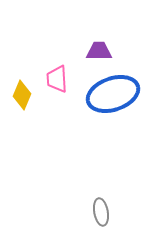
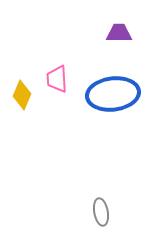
purple trapezoid: moved 20 px right, 18 px up
blue ellipse: rotated 12 degrees clockwise
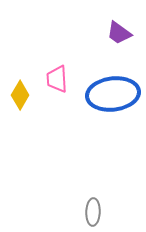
purple trapezoid: rotated 144 degrees counterclockwise
yellow diamond: moved 2 px left; rotated 8 degrees clockwise
gray ellipse: moved 8 px left; rotated 12 degrees clockwise
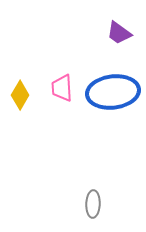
pink trapezoid: moved 5 px right, 9 px down
blue ellipse: moved 2 px up
gray ellipse: moved 8 px up
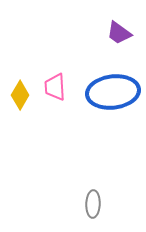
pink trapezoid: moved 7 px left, 1 px up
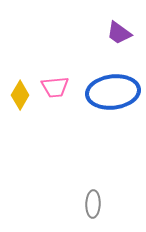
pink trapezoid: rotated 92 degrees counterclockwise
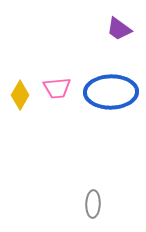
purple trapezoid: moved 4 px up
pink trapezoid: moved 2 px right, 1 px down
blue ellipse: moved 2 px left; rotated 6 degrees clockwise
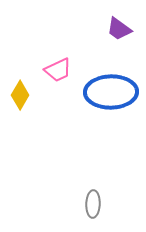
pink trapezoid: moved 1 px right, 18 px up; rotated 20 degrees counterclockwise
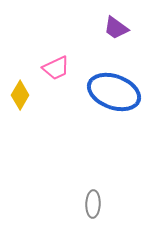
purple trapezoid: moved 3 px left, 1 px up
pink trapezoid: moved 2 px left, 2 px up
blue ellipse: moved 3 px right; rotated 21 degrees clockwise
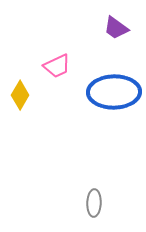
pink trapezoid: moved 1 px right, 2 px up
blue ellipse: rotated 21 degrees counterclockwise
gray ellipse: moved 1 px right, 1 px up
